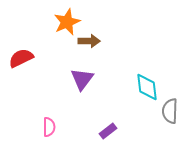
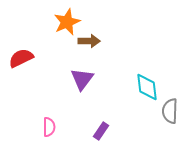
purple rectangle: moved 7 px left; rotated 18 degrees counterclockwise
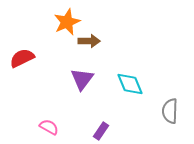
red semicircle: moved 1 px right
cyan diamond: moved 17 px left, 3 px up; rotated 16 degrees counterclockwise
pink semicircle: rotated 60 degrees counterclockwise
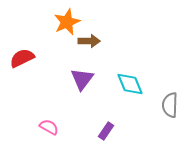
gray semicircle: moved 6 px up
purple rectangle: moved 5 px right
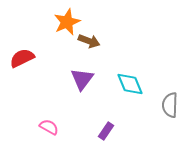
brown arrow: rotated 20 degrees clockwise
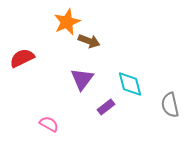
cyan diamond: rotated 8 degrees clockwise
gray semicircle: rotated 15 degrees counterclockwise
pink semicircle: moved 3 px up
purple rectangle: moved 24 px up; rotated 18 degrees clockwise
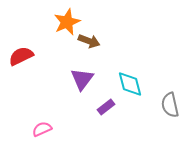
red semicircle: moved 1 px left, 2 px up
pink semicircle: moved 7 px left, 5 px down; rotated 54 degrees counterclockwise
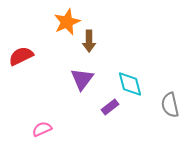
brown arrow: rotated 70 degrees clockwise
purple rectangle: moved 4 px right
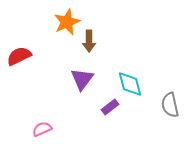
red semicircle: moved 2 px left
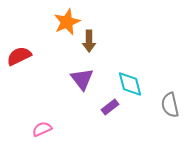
purple triangle: rotated 15 degrees counterclockwise
